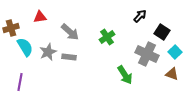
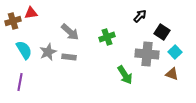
red triangle: moved 9 px left, 4 px up
brown cross: moved 2 px right, 7 px up
green cross: rotated 14 degrees clockwise
cyan semicircle: moved 1 px left, 3 px down
gray cross: rotated 20 degrees counterclockwise
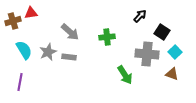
green cross: rotated 14 degrees clockwise
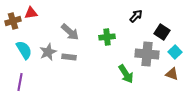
black arrow: moved 4 px left
green arrow: moved 1 px right, 1 px up
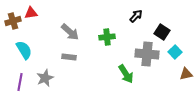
gray star: moved 3 px left, 26 px down
brown triangle: moved 14 px right; rotated 32 degrees counterclockwise
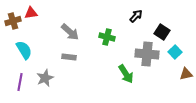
green cross: rotated 21 degrees clockwise
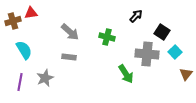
brown triangle: rotated 40 degrees counterclockwise
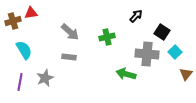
green cross: rotated 28 degrees counterclockwise
green arrow: rotated 138 degrees clockwise
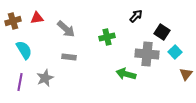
red triangle: moved 6 px right, 5 px down
gray arrow: moved 4 px left, 3 px up
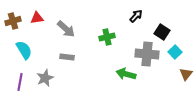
gray rectangle: moved 2 px left
